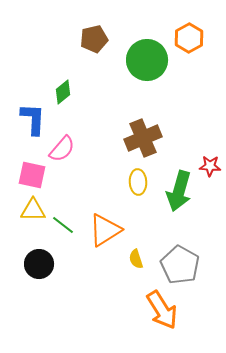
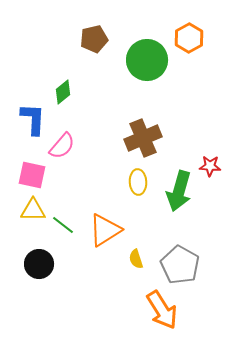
pink semicircle: moved 3 px up
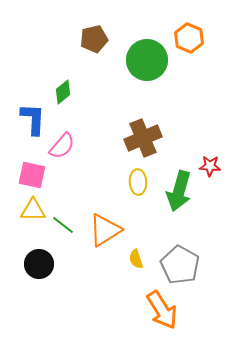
orange hexagon: rotated 8 degrees counterclockwise
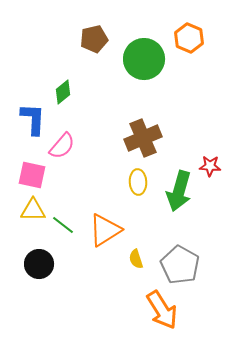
green circle: moved 3 px left, 1 px up
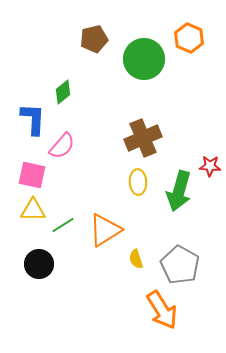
green line: rotated 70 degrees counterclockwise
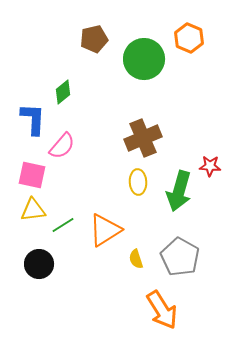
yellow triangle: rotated 8 degrees counterclockwise
gray pentagon: moved 8 px up
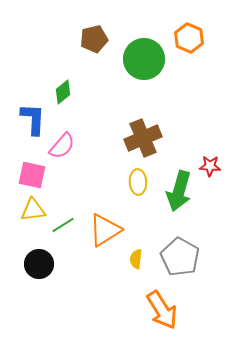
yellow semicircle: rotated 24 degrees clockwise
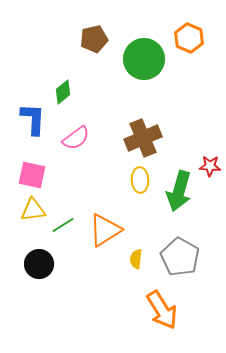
pink semicircle: moved 14 px right, 8 px up; rotated 12 degrees clockwise
yellow ellipse: moved 2 px right, 2 px up
